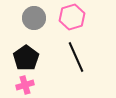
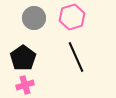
black pentagon: moved 3 px left
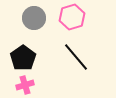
black line: rotated 16 degrees counterclockwise
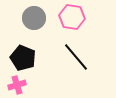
pink hexagon: rotated 25 degrees clockwise
black pentagon: rotated 15 degrees counterclockwise
pink cross: moved 8 px left
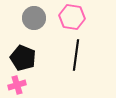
black line: moved 2 px up; rotated 48 degrees clockwise
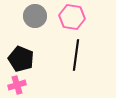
gray circle: moved 1 px right, 2 px up
black pentagon: moved 2 px left, 1 px down
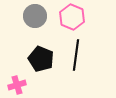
pink hexagon: rotated 15 degrees clockwise
black pentagon: moved 20 px right
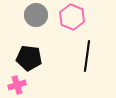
gray circle: moved 1 px right, 1 px up
black line: moved 11 px right, 1 px down
black pentagon: moved 12 px left, 1 px up; rotated 15 degrees counterclockwise
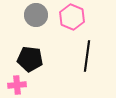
black pentagon: moved 1 px right, 1 px down
pink cross: rotated 12 degrees clockwise
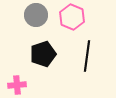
black pentagon: moved 13 px right, 5 px up; rotated 25 degrees counterclockwise
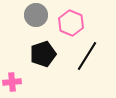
pink hexagon: moved 1 px left, 6 px down
black line: rotated 24 degrees clockwise
pink cross: moved 5 px left, 3 px up
